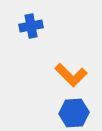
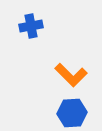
blue hexagon: moved 2 px left
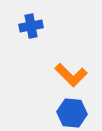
blue hexagon: rotated 8 degrees clockwise
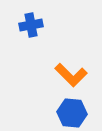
blue cross: moved 1 px up
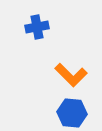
blue cross: moved 6 px right, 2 px down
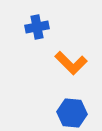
orange L-shape: moved 12 px up
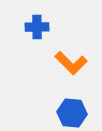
blue cross: rotated 10 degrees clockwise
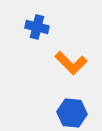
blue cross: rotated 15 degrees clockwise
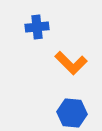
blue cross: rotated 20 degrees counterclockwise
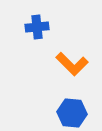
orange L-shape: moved 1 px right, 1 px down
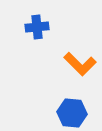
orange L-shape: moved 8 px right
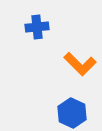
blue hexagon: rotated 20 degrees clockwise
